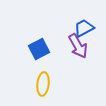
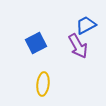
blue trapezoid: moved 2 px right, 3 px up
blue square: moved 3 px left, 6 px up
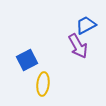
blue square: moved 9 px left, 17 px down
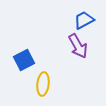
blue trapezoid: moved 2 px left, 5 px up
blue square: moved 3 px left
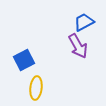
blue trapezoid: moved 2 px down
yellow ellipse: moved 7 px left, 4 px down
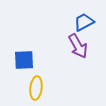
blue square: rotated 25 degrees clockwise
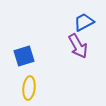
blue square: moved 4 px up; rotated 15 degrees counterclockwise
yellow ellipse: moved 7 px left
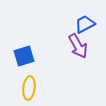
blue trapezoid: moved 1 px right, 2 px down
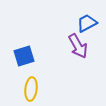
blue trapezoid: moved 2 px right, 1 px up
yellow ellipse: moved 2 px right, 1 px down
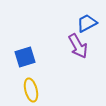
blue square: moved 1 px right, 1 px down
yellow ellipse: moved 1 px down; rotated 20 degrees counterclockwise
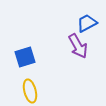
yellow ellipse: moved 1 px left, 1 px down
